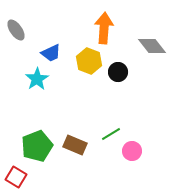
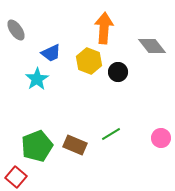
pink circle: moved 29 px right, 13 px up
red square: rotated 10 degrees clockwise
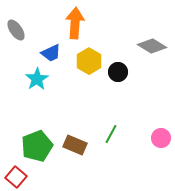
orange arrow: moved 29 px left, 5 px up
gray diamond: rotated 20 degrees counterclockwise
yellow hexagon: rotated 10 degrees clockwise
green line: rotated 30 degrees counterclockwise
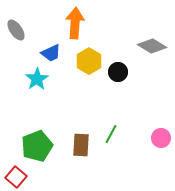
brown rectangle: moved 6 px right; rotated 70 degrees clockwise
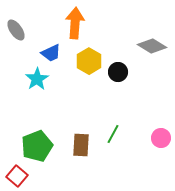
green line: moved 2 px right
red square: moved 1 px right, 1 px up
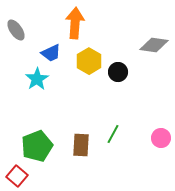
gray diamond: moved 2 px right, 1 px up; rotated 24 degrees counterclockwise
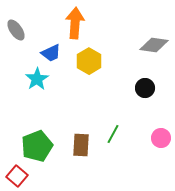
black circle: moved 27 px right, 16 px down
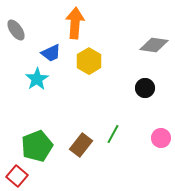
brown rectangle: rotated 35 degrees clockwise
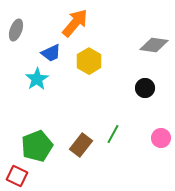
orange arrow: rotated 36 degrees clockwise
gray ellipse: rotated 55 degrees clockwise
red square: rotated 15 degrees counterclockwise
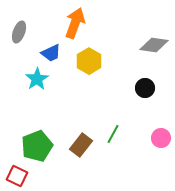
orange arrow: rotated 20 degrees counterclockwise
gray ellipse: moved 3 px right, 2 px down
